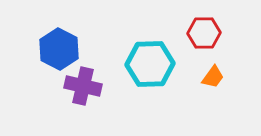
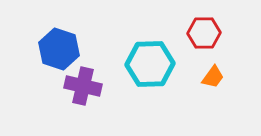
blue hexagon: rotated 9 degrees counterclockwise
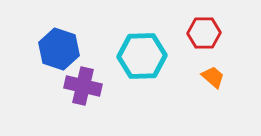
cyan hexagon: moved 8 px left, 8 px up
orange trapezoid: rotated 85 degrees counterclockwise
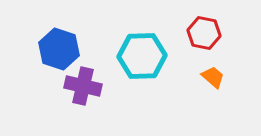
red hexagon: rotated 12 degrees clockwise
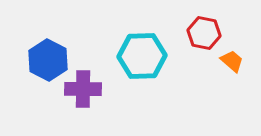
blue hexagon: moved 11 px left, 11 px down; rotated 9 degrees clockwise
orange trapezoid: moved 19 px right, 16 px up
purple cross: moved 3 px down; rotated 12 degrees counterclockwise
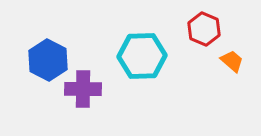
red hexagon: moved 4 px up; rotated 12 degrees clockwise
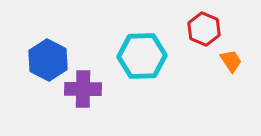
orange trapezoid: moved 1 px left; rotated 15 degrees clockwise
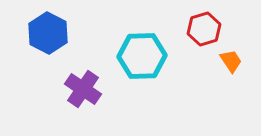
red hexagon: rotated 20 degrees clockwise
blue hexagon: moved 27 px up
purple cross: rotated 33 degrees clockwise
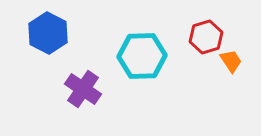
red hexagon: moved 2 px right, 8 px down
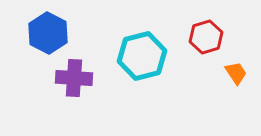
cyan hexagon: rotated 12 degrees counterclockwise
orange trapezoid: moved 5 px right, 12 px down
purple cross: moved 9 px left, 11 px up; rotated 30 degrees counterclockwise
